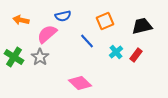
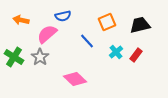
orange square: moved 2 px right, 1 px down
black trapezoid: moved 2 px left, 1 px up
pink diamond: moved 5 px left, 4 px up
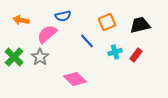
cyan cross: moved 1 px left; rotated 24 degrees clockwise
green cross: rotated 12 degrees clockwise
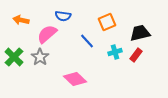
blue semicircle: rotated 21 degrees clockwise
black trapezoid: moved 8 px down
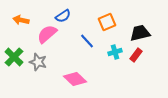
blue semicircle: rotated 42 degrees counterclockwise
gray star: moved 2 px left, 5 px down; rotated 18 degrees counterclockwise
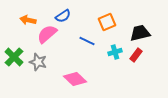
orange arrow: moved 7 px right
blue line: rotated 21 degrees counterclockwise
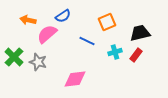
pink diamond: rotated 50 degrees counterclockwise
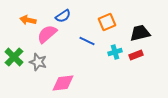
red rectangle: rotated 32 degrees clockwise
pink diamond: moved 12 px left, 4 px down
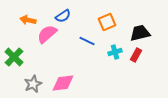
red rectangle: rotated 40 degrees counterclockwise
gray star: moved 5 px left, 22 px down; rotated 30 degrees clockwise
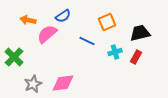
red rectangle: moved 2 px down
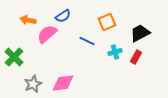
black trapezoid: rotated 15 degrees counterclockwise
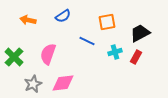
orange square: rotated 12 degrees clockwise
pink semicircle: moved 1 px right, 20 px down; rotated 30 degrees counterclockwise
